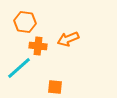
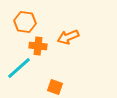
orange arrow: moved 2 px up
orange square: rotated 14 degrees clockwise
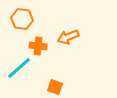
orange hexagon: moved 3 px left, 3 px up
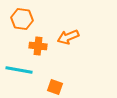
cyan line: moved 2 px down; rotated 52 degrees clockwise
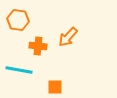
orange hexagon: moved 4 px left, 1 px down
orange arrow: rotated 25 degrees counterclockwise
orange square: rotated 21 degrees counterclockwise
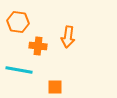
orange hexagon: moved 2 px down
orange arrow: rotated 35 degrees counterclockwise
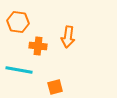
orange square: rotated 14 degrees counterclockwise
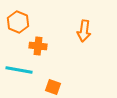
orange hexagon: rotated 15 degrees clockwise
orange arrow: moved 16 px right, 6 px up
orange square: moved 2 px left; rotated 35 degrees clockwise
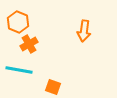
orange cross: moved 9 px left, 2 px up; rotated 36 degrees counterclockwise
